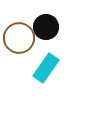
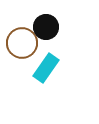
brown circle: moved 3 px right, 5 px down
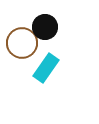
black circle: moved 1 px left
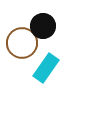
black circle: moved 2 px left, 1 px up
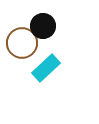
cyan rectangle: rotated 12 degrees clockwise
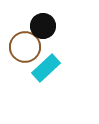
brown circle: moved 3 px right, 4 px down
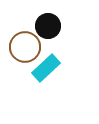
black circle: moved 5 px right
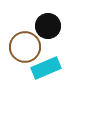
cyan rectangle: rotated 20 degrees clockwise
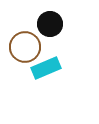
black circle: moved 2 px right, 2 px up
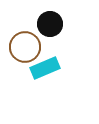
cyan rectangle: moved 1 px left
